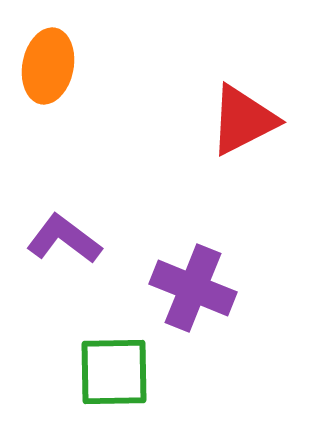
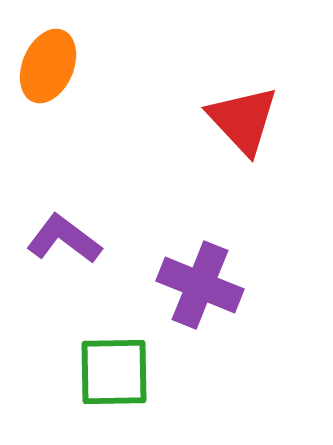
orange ellipse: rotated 12 degrees clockwise
red triangle: rotated 46 degrees counterclockwise
purple cross: moved 7 px right, 3 px up
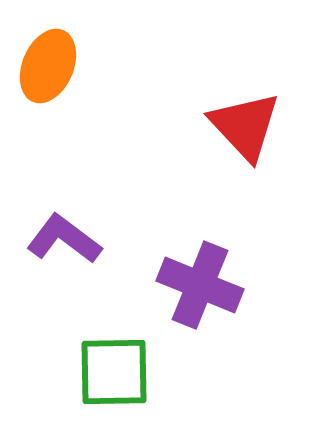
red triangle: moved 2 px right, 6 px down
